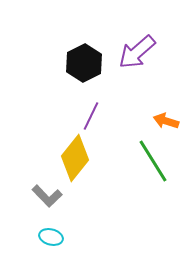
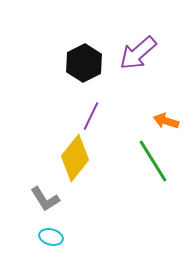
purple arrow: moved 1 px right, 1 px down
gray L-shape: moved 2 px left, 3 px down; rotated 12 degrees clockwise
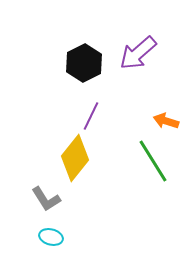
gray L-shape: moved 1 px right
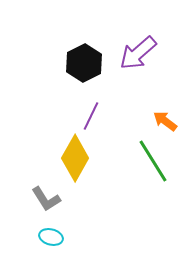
orange arrow: moved 1 px left; rotated 20 degrees clockwise
yellow diamond: rotated 9 degrees counterclockwise
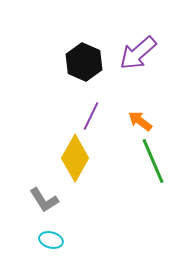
black hexagon: moved 1 px up; rotated 9 degrees counterclockwise
orange arrow: moved 25 px left
green line: rotated 9 degrees clockwise
gray L-shape: moved 2 px left, 1 px down
cyan ellipse: moved 3 px down
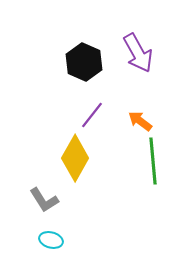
purple arrow: rotated 78 degrees counterclockwise
purple line: moved 1 px right, 1 px up; rotated 12 degrees clockwise
green line: rotated 18 degrees clockwise
